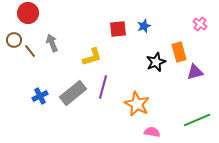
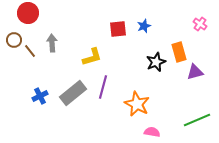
gray arrow: rotated 18 degrees clockwise
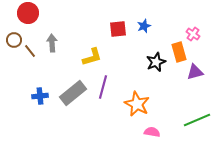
pink cross: moved 7 px left, 10 px down
blue cross: rotated 21 degrees clockwise
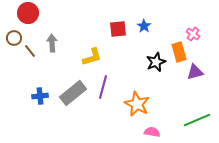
blue star: rotated 16 degrees counterclockwise
brown circle: moved 2 px up
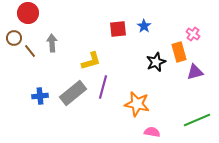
yellow L-shape: moved 1 px left, 4 px down
orange star: rotated 15 degrees counterclockwise
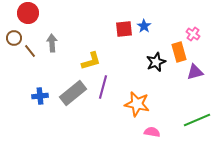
red square: moved 6 px right
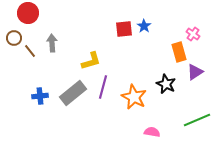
black star: moved 10 px right, 22 px down; rotated 24 degrees counterclockwise
purple triangle: rotated 18 degrees counterclockwise
orange star: moved 3 px left, 7 px up; rotated 15 degrees clockwise
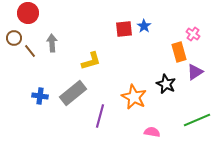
purple line: moved 3 px left, 29 px down
blue cross: rotated 14 degrees clockwise
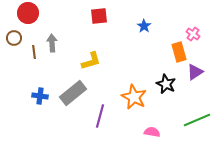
red square: moved 25 px left, 13 px up
brown line: moved 4 px right, 1 px down; rotated 32 degrees clockwise
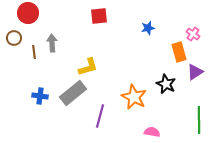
blue star: moved 4 px right, 2 px down; rotated 24 degrees clockwise
yellow L-shape: moved 3 px left, 6 px down
green line: moved 2 px right; rotated 68 degrees counterclockwise
